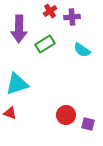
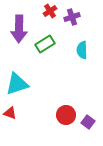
purple cross: rotated 14 degrees counterclockwise
cyan semicircle: rotated 54 degrees clockwise
purple square: moved 2 px up; rotated 24 degrees clockwise
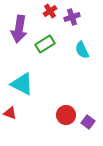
purple arrow: rotated 8 degrees clockwise
cyan semicircle: rotated 24 degrees counterclockwise
cyan triangle: moved 5 px right; rotated 45 degrees clockwise
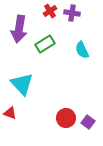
purple cross: moved 4 px up; rotated 28 degrees clockwise
cyan triangle: rotated 20 degrees clockwise
red circle: moved 3 px down
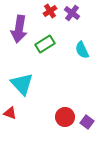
purple cross: rotated 28 degrees clockwise
red circle: moved 1 px left, 1 px up
purple square: moved 1 px left
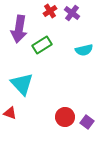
green rectangle: moved 3 px left, 1 px down
cyan semicircle: moved 2 px right; rotated 78 degrees counterclockwise
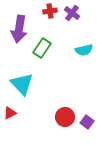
red cross: rotated 24 degrees clockwise
green rectangle: moved 3 px down; rotated 24 degrees counterclockwise
red triangle: rotated 48 degrees counterclockwise
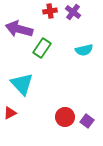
purple cross: moved 1 px right, 1 px up
purple arrow: rotated 96 degrees clockwise
purple square: moved 1 px up
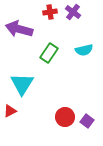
red cross: moved 1 px down
green rectangle: moved 7 px right, 5 px down
cyan triangle: rotated 15 degrees clockwise
red triangle: moved 2 px up
